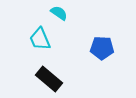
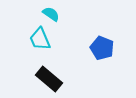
cyan semicircle: moved 8 px left, 1 px down
blue pentagon: rotated 20 degrees clockwise
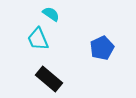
cyan trapezoid: moved 2 px left
blue pentagon: rotated 25 degrees clockwise
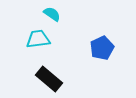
cyan semicircle: moved 1 px right
cyan trapezoid: rotated 105 degrees clockwise
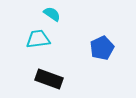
black rectangle: rotated 20 degrees counterclockwise
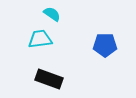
cyan trapezoid: moved 2 px right
blue pentagon: moved 3 px right, 3 px up; rotated 25 degrees clockwise
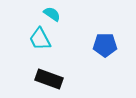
cyan trapezoid: rotated 110 degrees counterclockwise
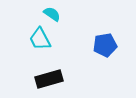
blue pentagon: rotated 10 degrees counterclockwise
black rectangle: rotated 36 degrees counterclockwise
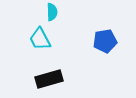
cyan semicircle: moved 2 px up; rotated 54 degrees clockwise
blue pentagon: moved 4 px up
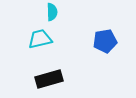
cyan trapezoid: rotated 105 degrees clockwise
